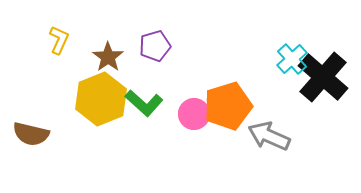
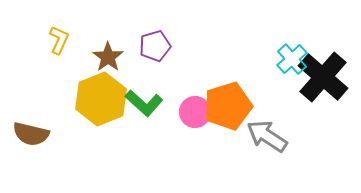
pink circle: moved 1 px right, 2 px up
gray arrow: moved 2 px left; rotated 9 degrees clockwise
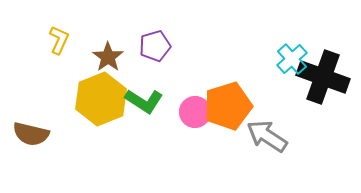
black cross: rotated 21 degrees counterclockwise
green L-shape: moved 2 px up; rotated 9 degrees counterclockwise
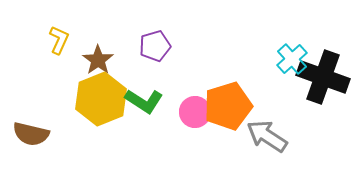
brown star: moved 10 px left, 3 px down
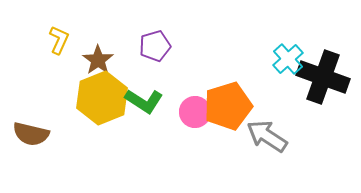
cyan cross: moved 4 px left
yellow hexagon: moved 1 px right, 1 px up
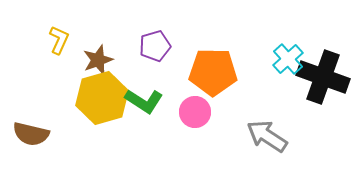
brown star: rotated 16 degrees clockwise
yellow hexagon: rotated 6 degrees clockwise
orange pentagon: moved 15 px left, 34 px up; rotated 18 degrees clockwise
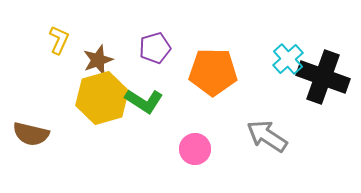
purple pentagon: moved 2 px down
pink circle: moved 37 px down
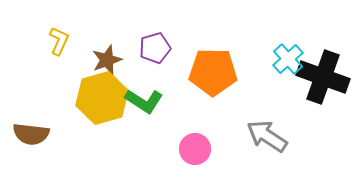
yellow L-shape: moved 1 px down
brown star: moved 9 px right
brown semicircle: rotated 6 degrees counterclockwise
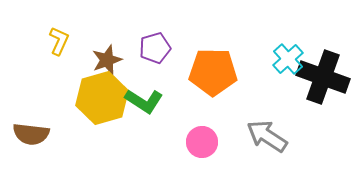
pink circle: moved 7 px right, 7 px up
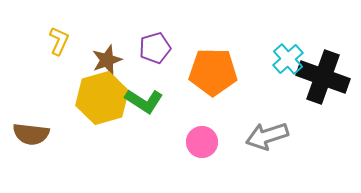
gray arrow: rotated 51 degrees counterclockwise
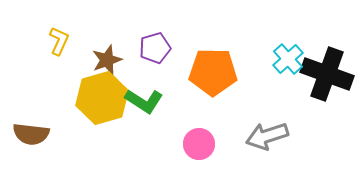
black cross: moved 4 px right, 3 px up
pink circle: moved 3 px left, 2 px down
